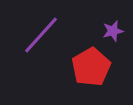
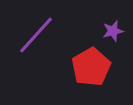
purple line: moved 5 px left
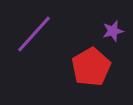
purple line: moved 2 px left, 1 px up
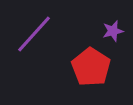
red pentagon: rotated 9 degrees counterclockwise
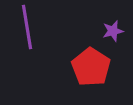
purple line: moved 7 px left, 7 px up; rotated 51 degrees counterclockwise
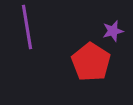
red pentagon: moved 5 px up
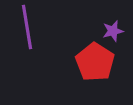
red pentagon: moved 4 px right
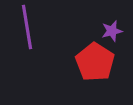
purple star: moved 1 px left
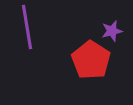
red pentagon: moved 4 px left, 2 px up
